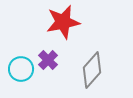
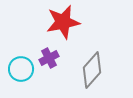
purple cross: moved 1 px right, 2 px up; rotated 18 degrees clockwise
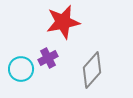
purple cross: moved 1 px left
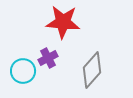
red star: rotated 16 degrees clockwise
cyan circle: moved 2 px right, 2 px down
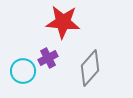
gray diamond: moved 2 px left, 2 px up
